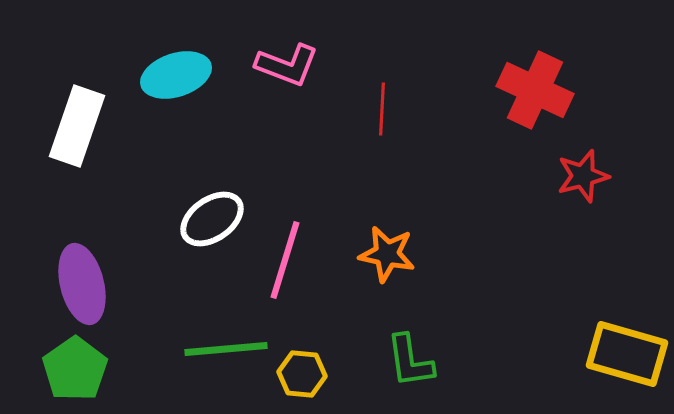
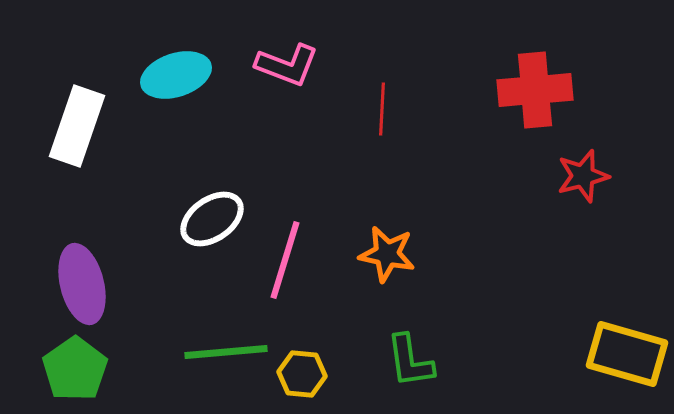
red cross: rotated 30 degrees counterclockwise
green line: moved 3 px down
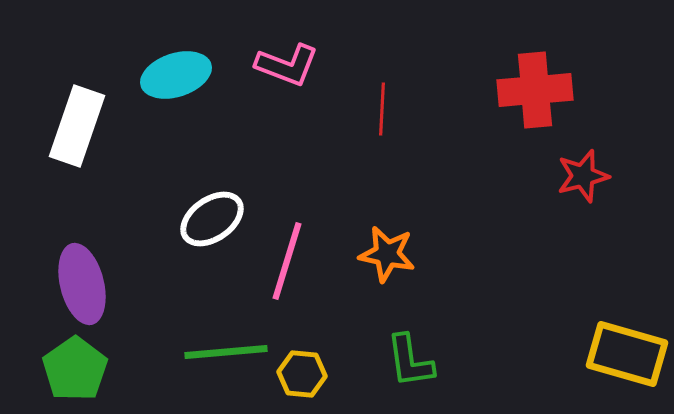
pink line: moved 2 px right, 1 px down
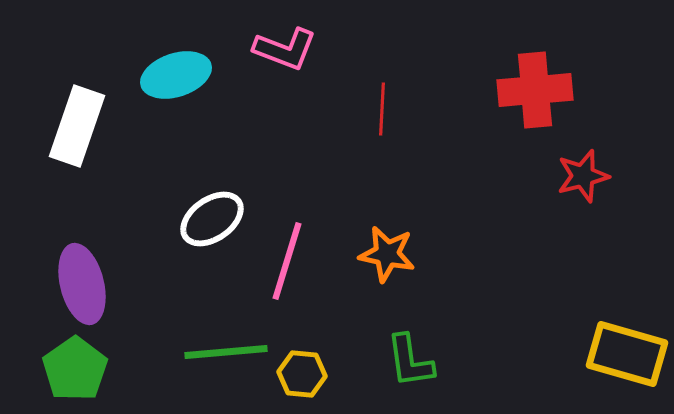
pink L-shape: moved 2 px left, 16 px up
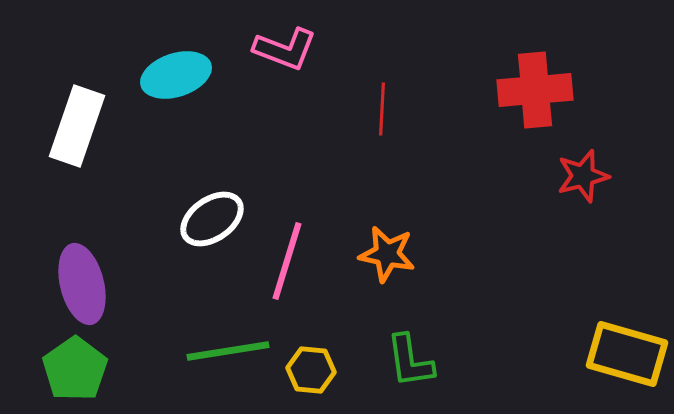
green line: moved 2 px right, 1 px up; rotated 4 degrees counterclockwise
yellow hexagon: moved 9 px right, 4 px up
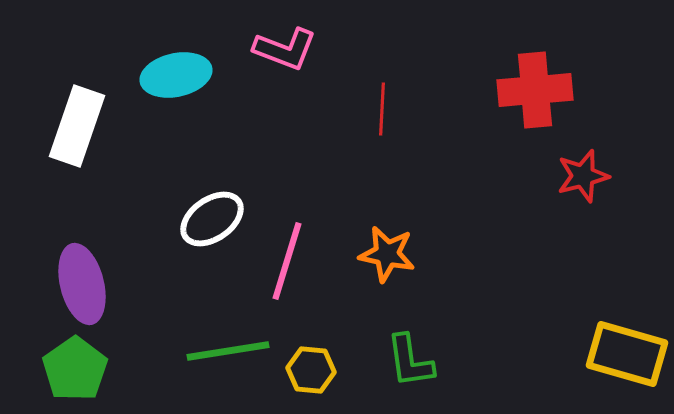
cyan ellipse: rotated 6 degrees clockwise
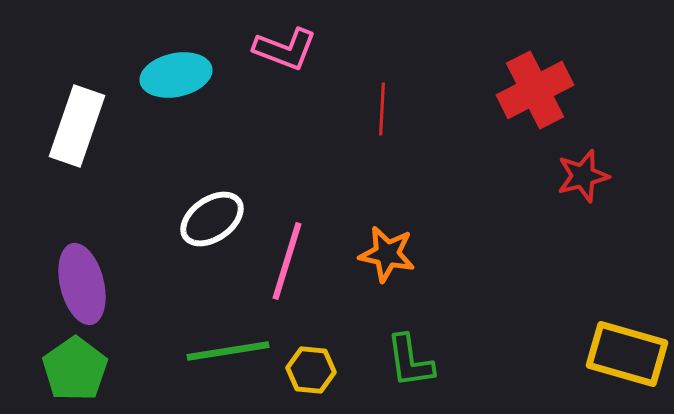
red cross: rotated 22 degrees counterclockwise
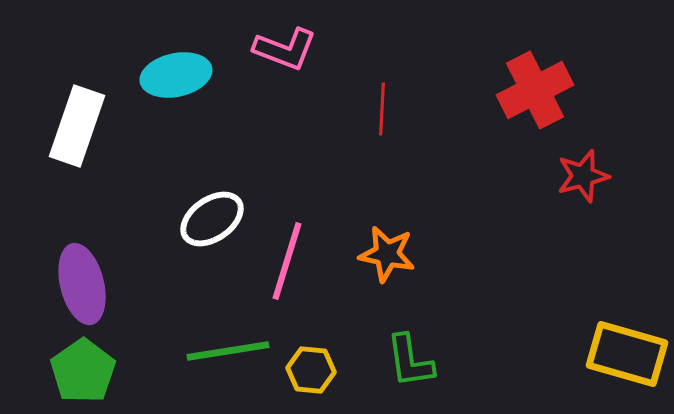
green pentagon: moved 8 px right, 2 px down
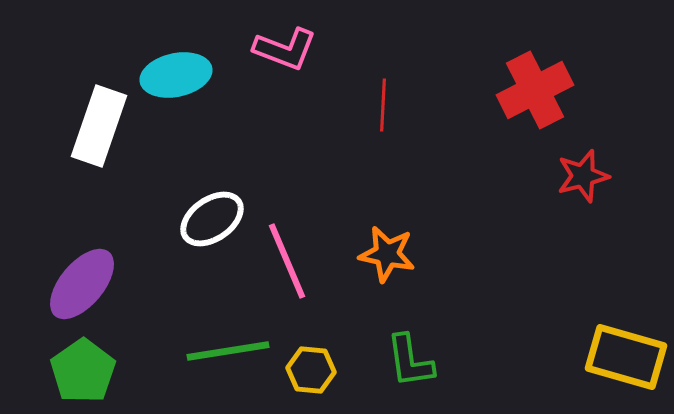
red line: moved 1 px right, 4 px up
white rectangle: moved 22 px right
pink line: rotated 40 degrees counterclockwise
purple ellipse: rotated 54 degrees clockwise
yellow rectangle: moved 1 px left, 3 px down
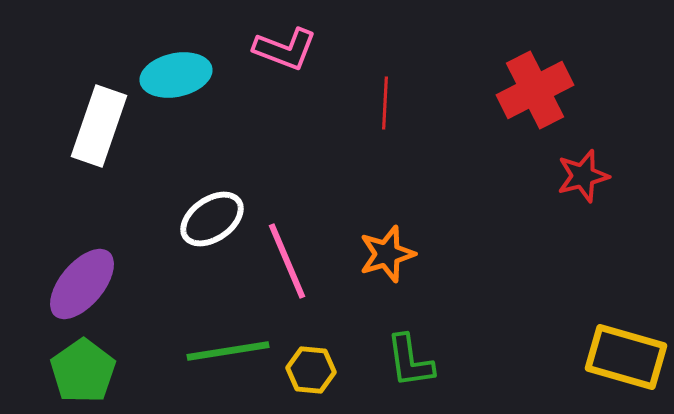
red line: moved 2 px right, 2 px up
orange star: rotated 28 degrees counterclockwise
